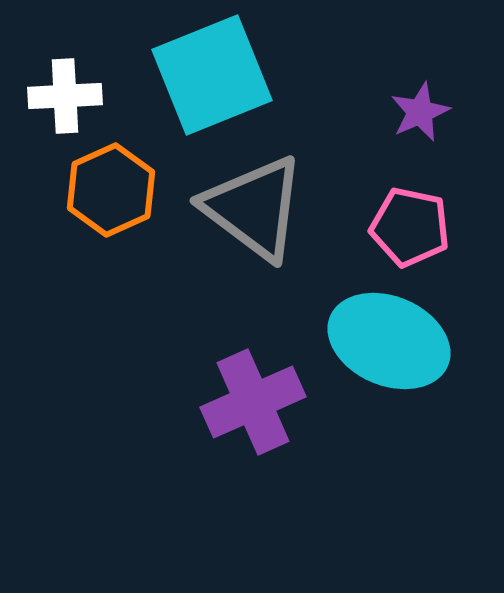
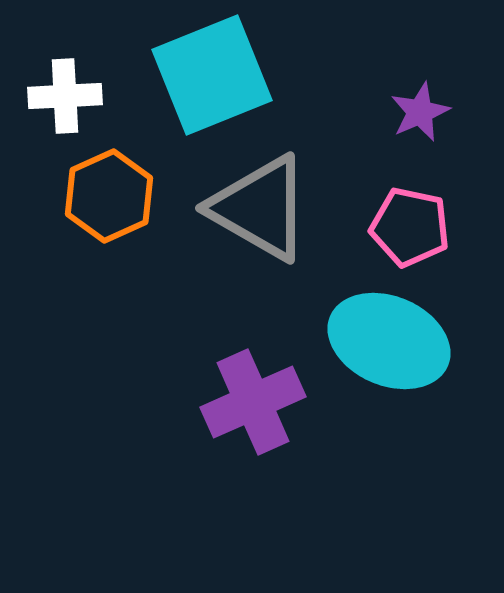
orange hexagon: moved 2 px left, 6 px down
gray triangle: moved 6 px right; rotated 7 degrees counterclockwise
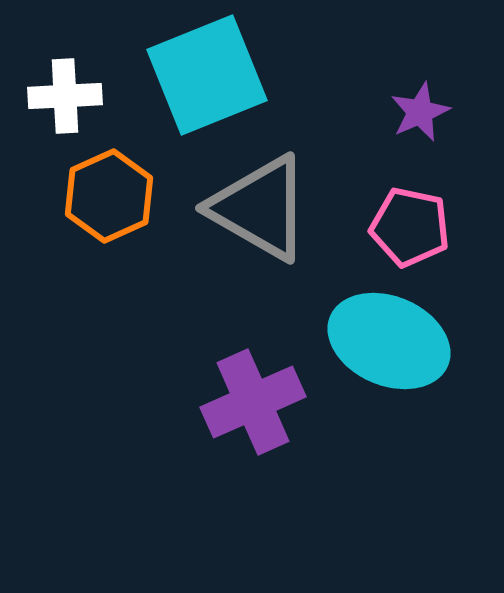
cyan square: moved 5 px left
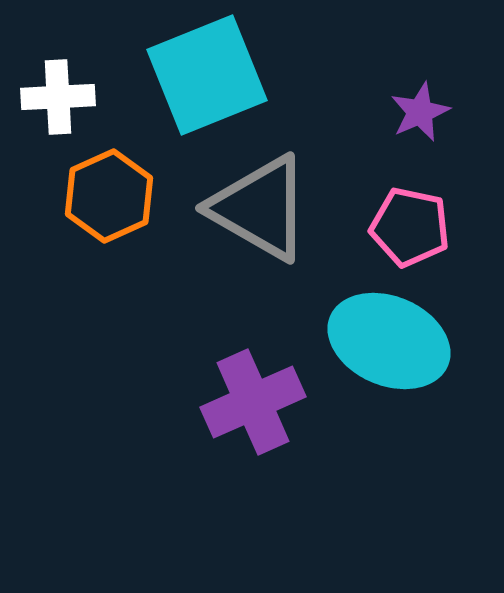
white cross: moved 7 px left, 1 px down
